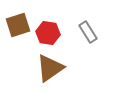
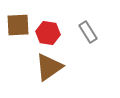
brown square: rotated 15 degrees clockwise
brown triangle: moved 1 px left, 1 px up
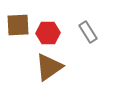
red hexagon: rotated 10 degrees counterclockwise
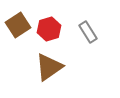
brown square: rotated 30 degrees counterclockwise
red hexagon: moved 1 px right, 4 px up; rotated 15 degrees counterclockwise
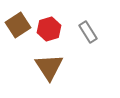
brown triangle: rotated 28 degrees counterclockwise
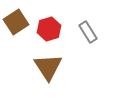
brown square: moved 2 px left, 3 px up
brown triangle: moved 1 px left
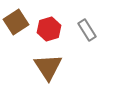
gray rectangle: moved 1 px left, 2 px up
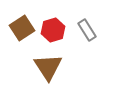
brown square: moved 6 px right, 6 px down
red hexagon: moved 4 px right, 1 px down
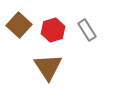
brown square: moved 3 px left, 3 px up; rotated 15 degrees counterclockwise
